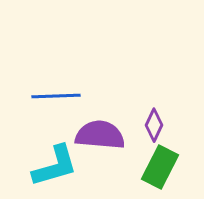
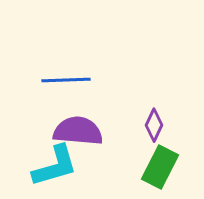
blue line: moved 10 px right, 16 px up
purple semicircle: moved 22 px left, 4 px up
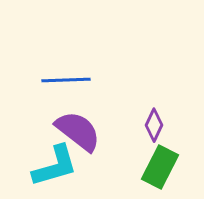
purple semicircle: rotated 33 degrees clockwise
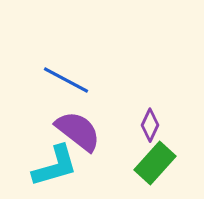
blue line: rotated 30 degrees clockwise
purple diamond: moved 4 px left
green rectangle: moved 5 px left, 4 px up; rotated 15 degrees clockwise
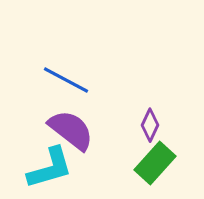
purple semicircle: moved 7 px left, 1 px up
cyan L-shape: moved 5 px left, 2 px down
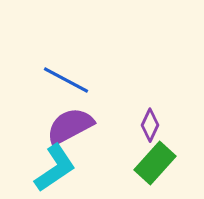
purple semicircle: moved 1 px left, 4 px up; rotated 66 degrees counterclockwise
cyan L-shape: moved 5 px right; rotated 18 degrees counterclockwise
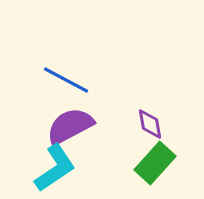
purple diamond: moved 1 px up; rotated 36 degrees counterclockwise
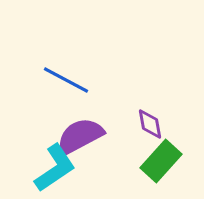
purple semicircle: moved 10 px right, 10 px down
green rectangle: moved 6 px right, 2 px up
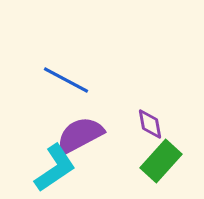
purple semicircle: moved 1 px up
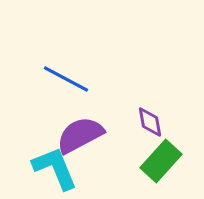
blue line: moved 1 px up
purple diamond: moved 2 px up
cyan L-shape: rotated 78 degrees counterclockwise
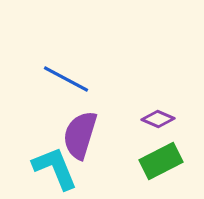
purple diamond: moved 8 px right, 3 px up; rotated 56 degrees counterclockwise
purple semicircle: rotated 45 degrees counterclockwise
green rectangle: rotated 21 degrees clockwise
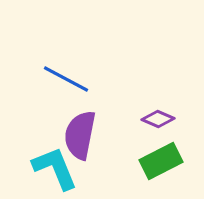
purple semicircle: rotated 6 degrees counterclockwise
